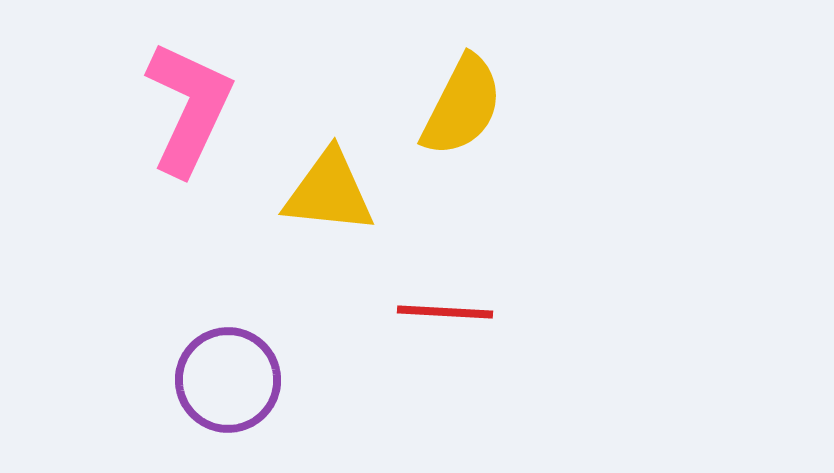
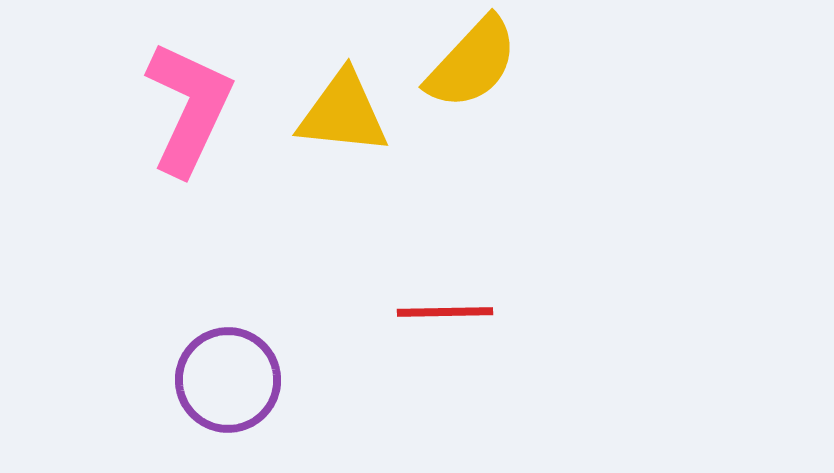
yellow semicircle: moved 10 px right, 43 px up; rotated 16 degrees clockwise
yellow triangle: moved 14 px right, 79 px up
red line: rotated 4 degrees counterclockwise
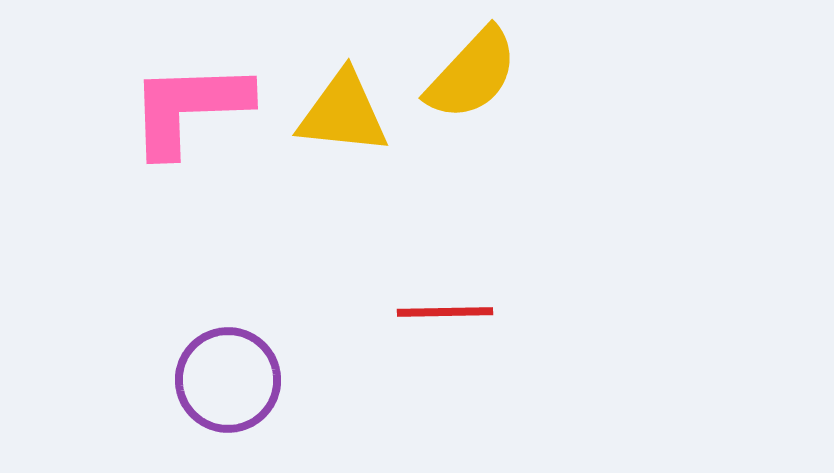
yellow semicircle: moved 11 px down
pink L-shape: rotated 117 degrees counterclockwise
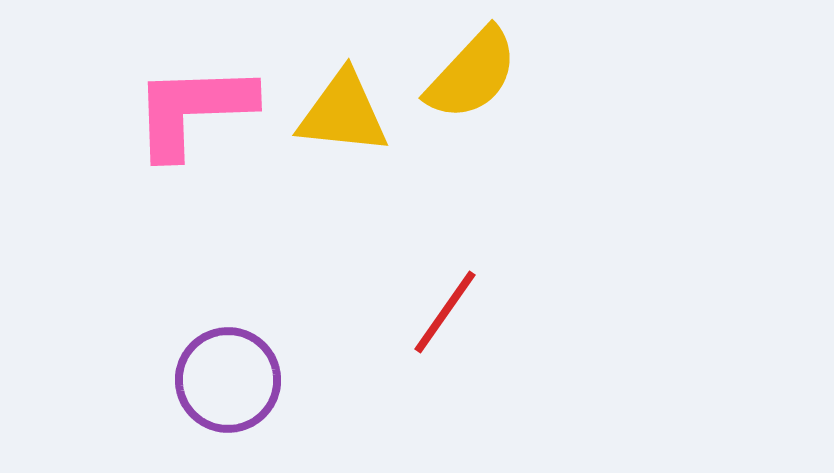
pink L-shape: moved 4 px right, 2 px down
red line: rotated 54 degrees counterclockwise
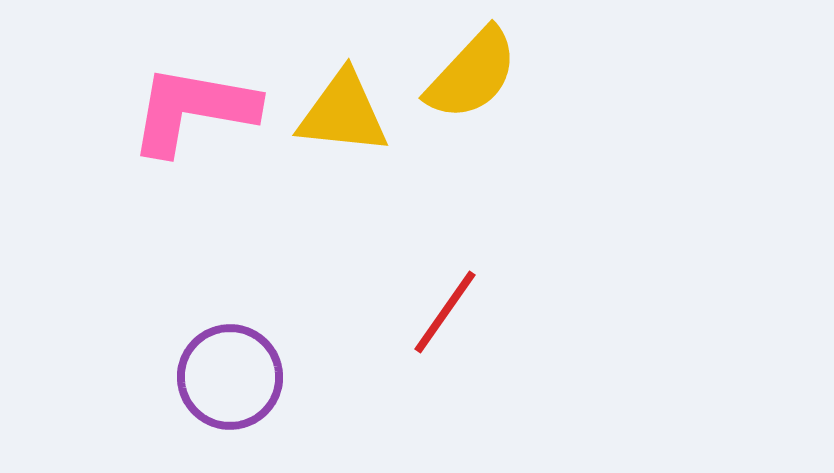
pink L-shape: rotated 12 degrees clockwise
purple circle: moved 2 px right, 3 px up
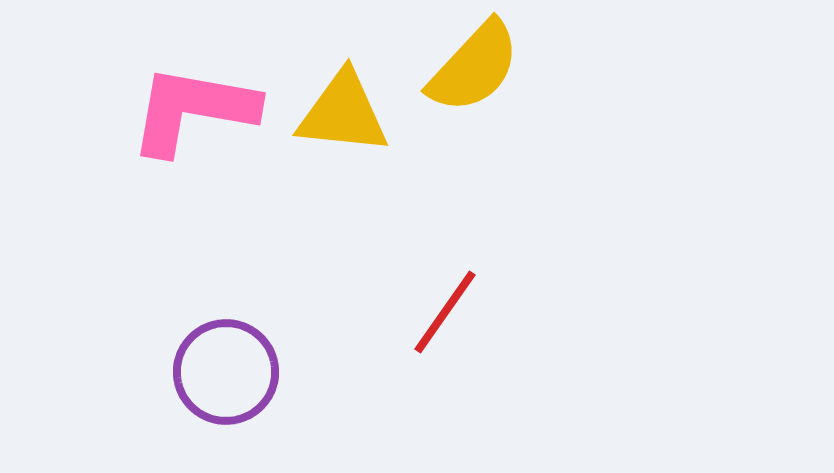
yellow semicircle: moved 2 px right, 7 px up
purple circle: moved 4 px left, 5 px up
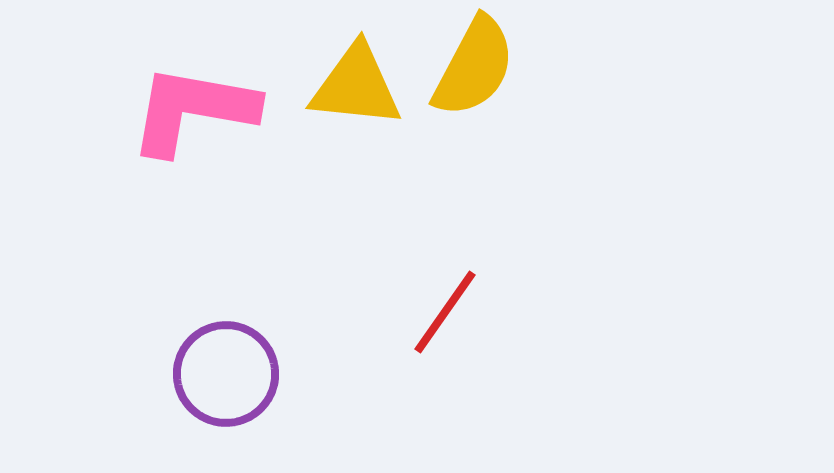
yellow semicircle: rotated 15 degrees counterclockwise
yellow triangle: moved 13 px right, 27 px up
purple circle: moved 2 px down
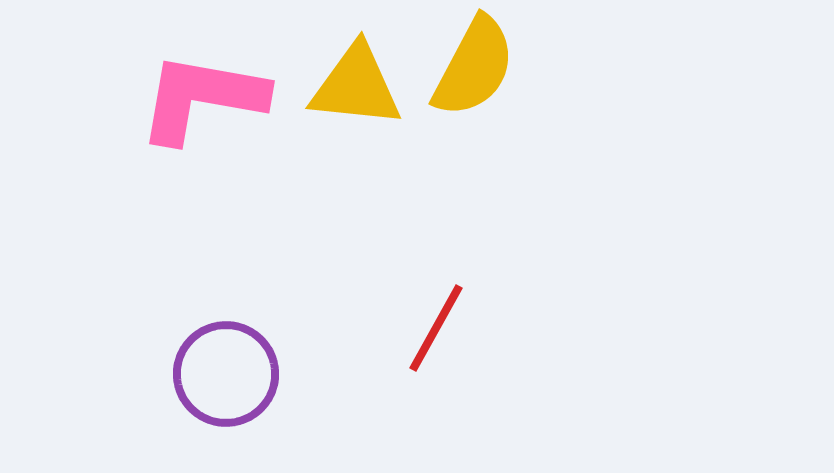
pink L-shape: moved 9 px right, 12 px up
red line: moved 9 px left, 16 px down; rotated 6 degrees counterclockwise
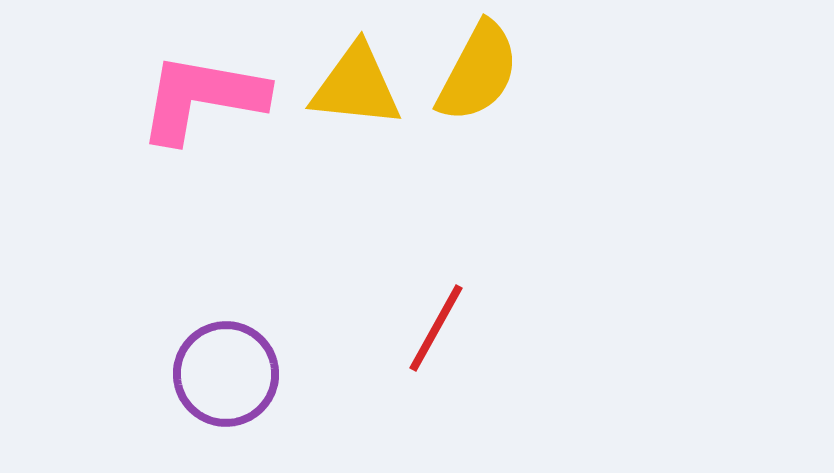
yellow semicircle: moved 4 px right, 5 px down
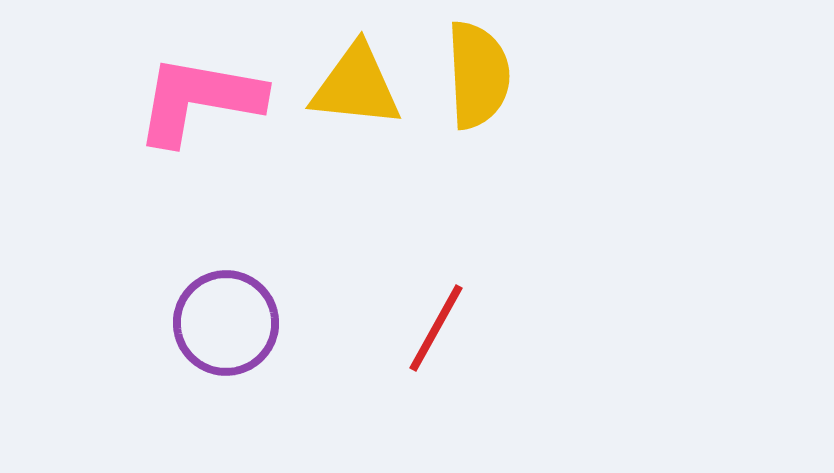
yellow semicircle: moved 3 px down; rotated 31 degrees counterclockwise
pink L-shape: moved 3 px left, 2 px down
purple circle: moved 51 px up
